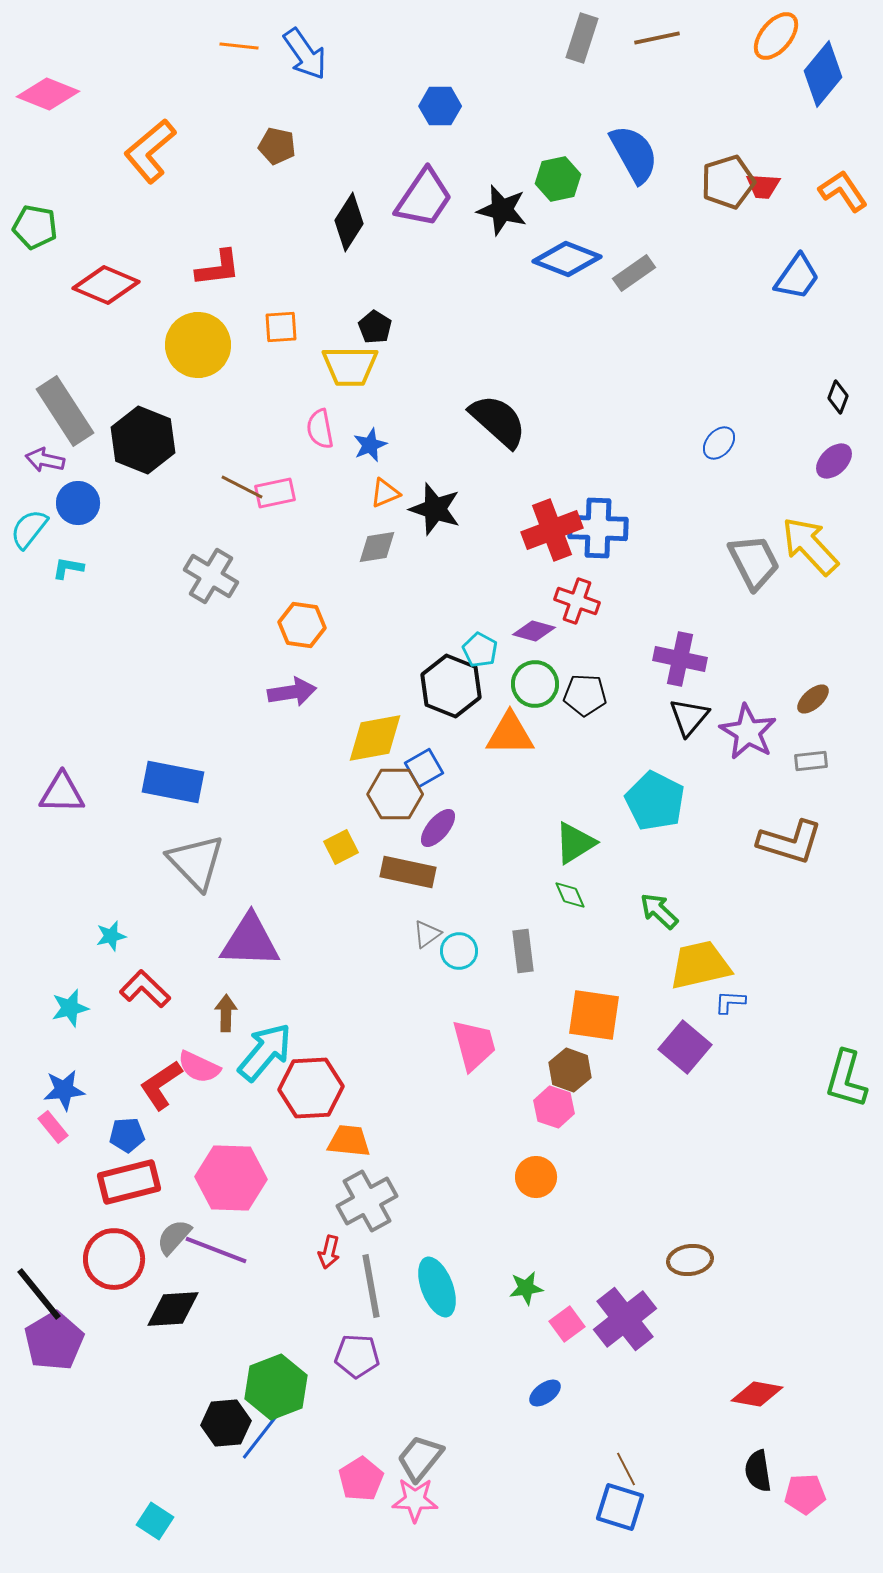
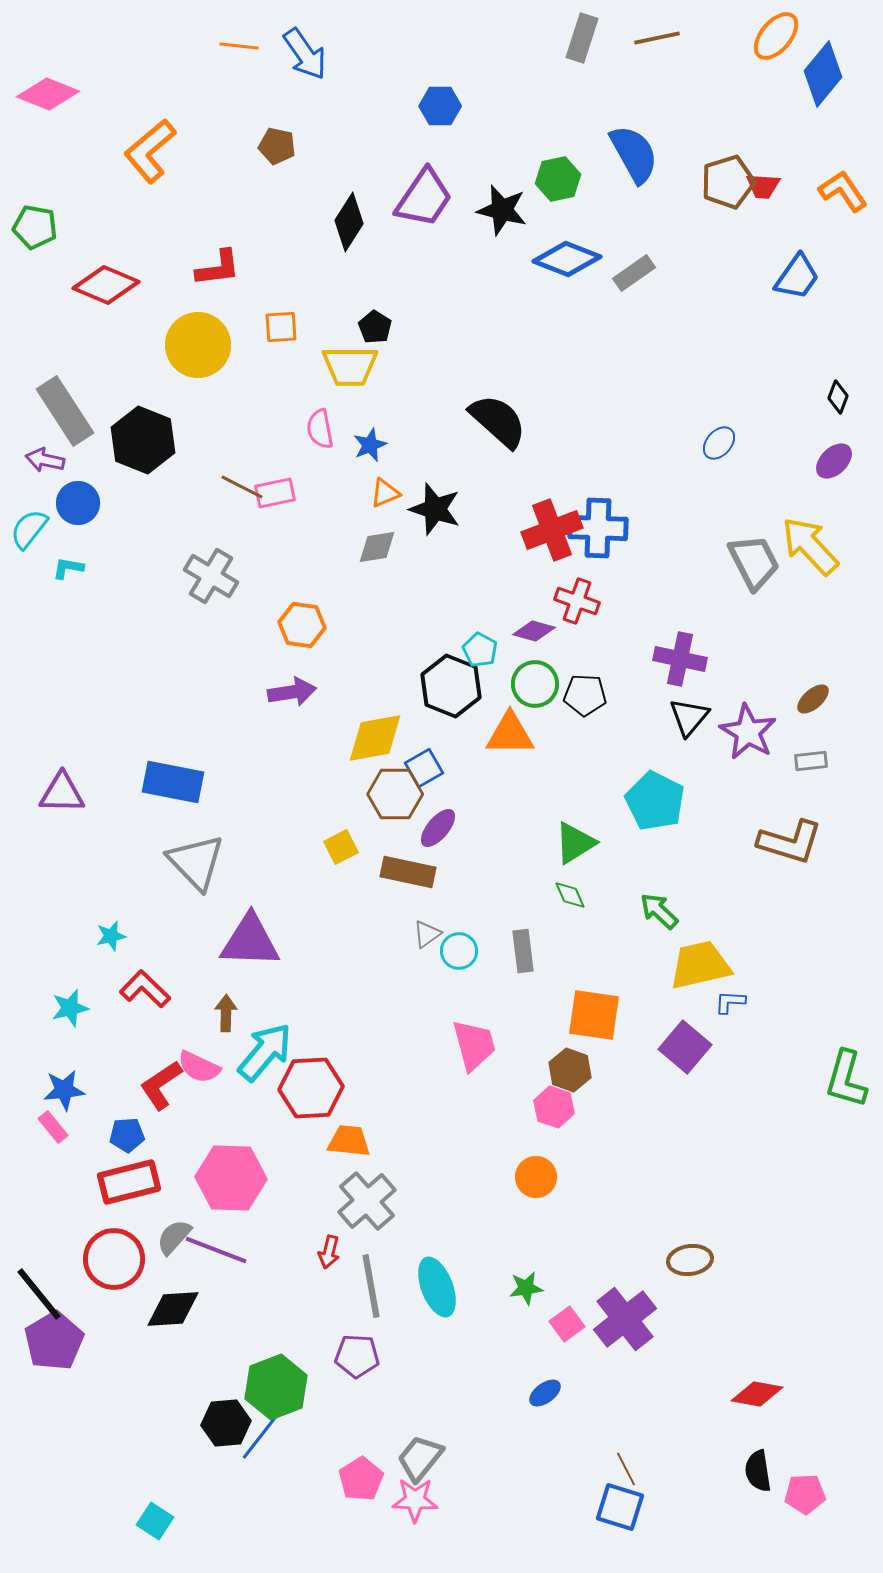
gray cross at (367, 1201): rotated 12 degrees counterclockwise
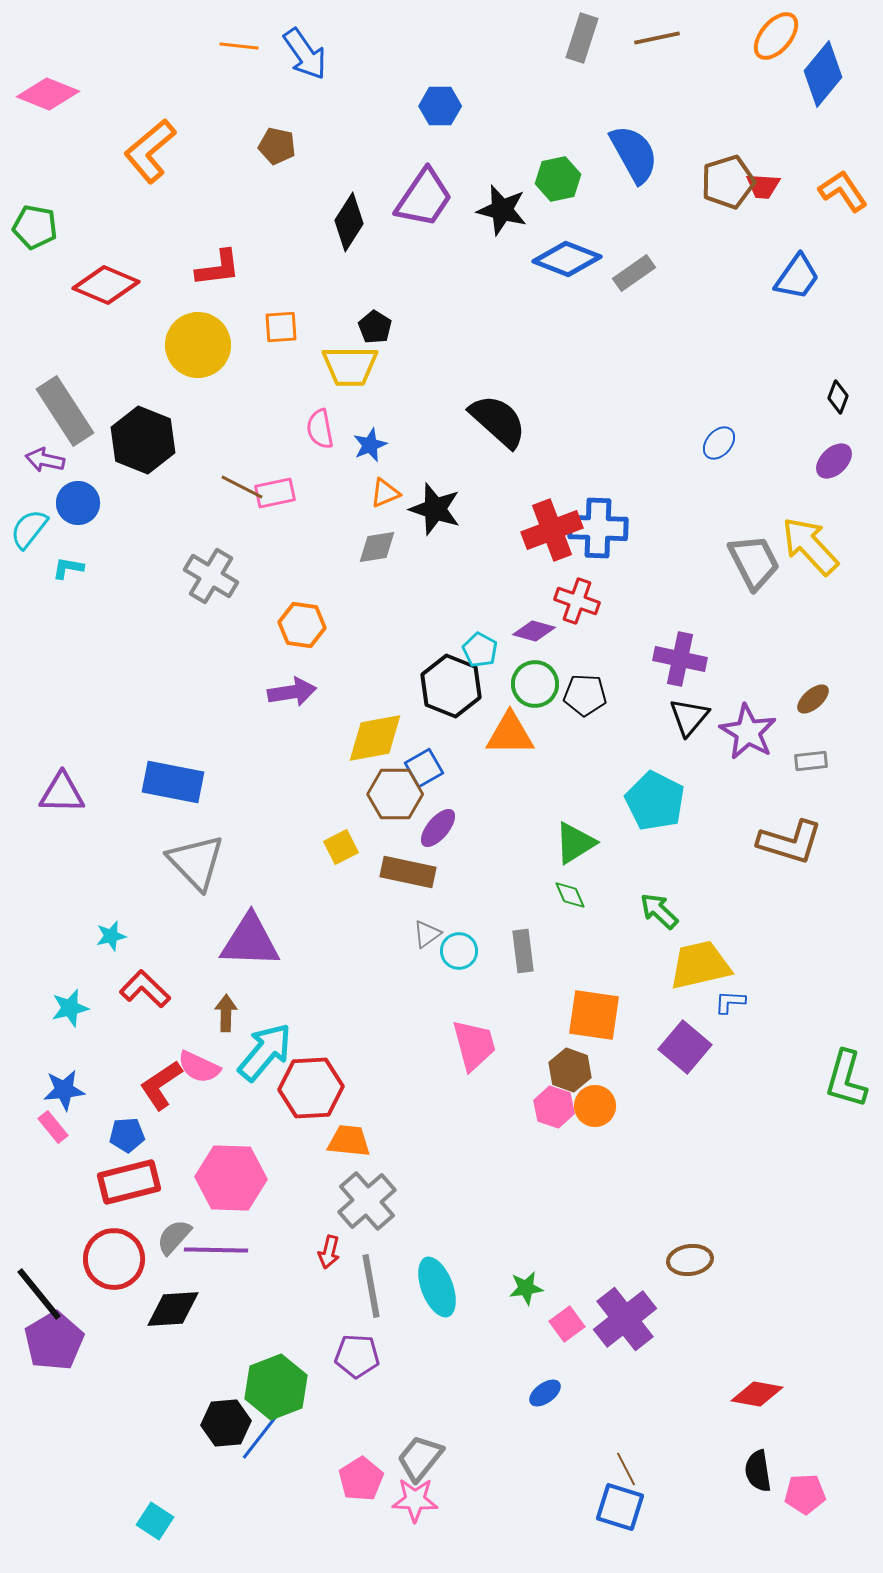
orange circle at (536, 1177): moved 59 px right, 71 px up
purple line at (216, 1250): rotated 20 degrees counterclockwise
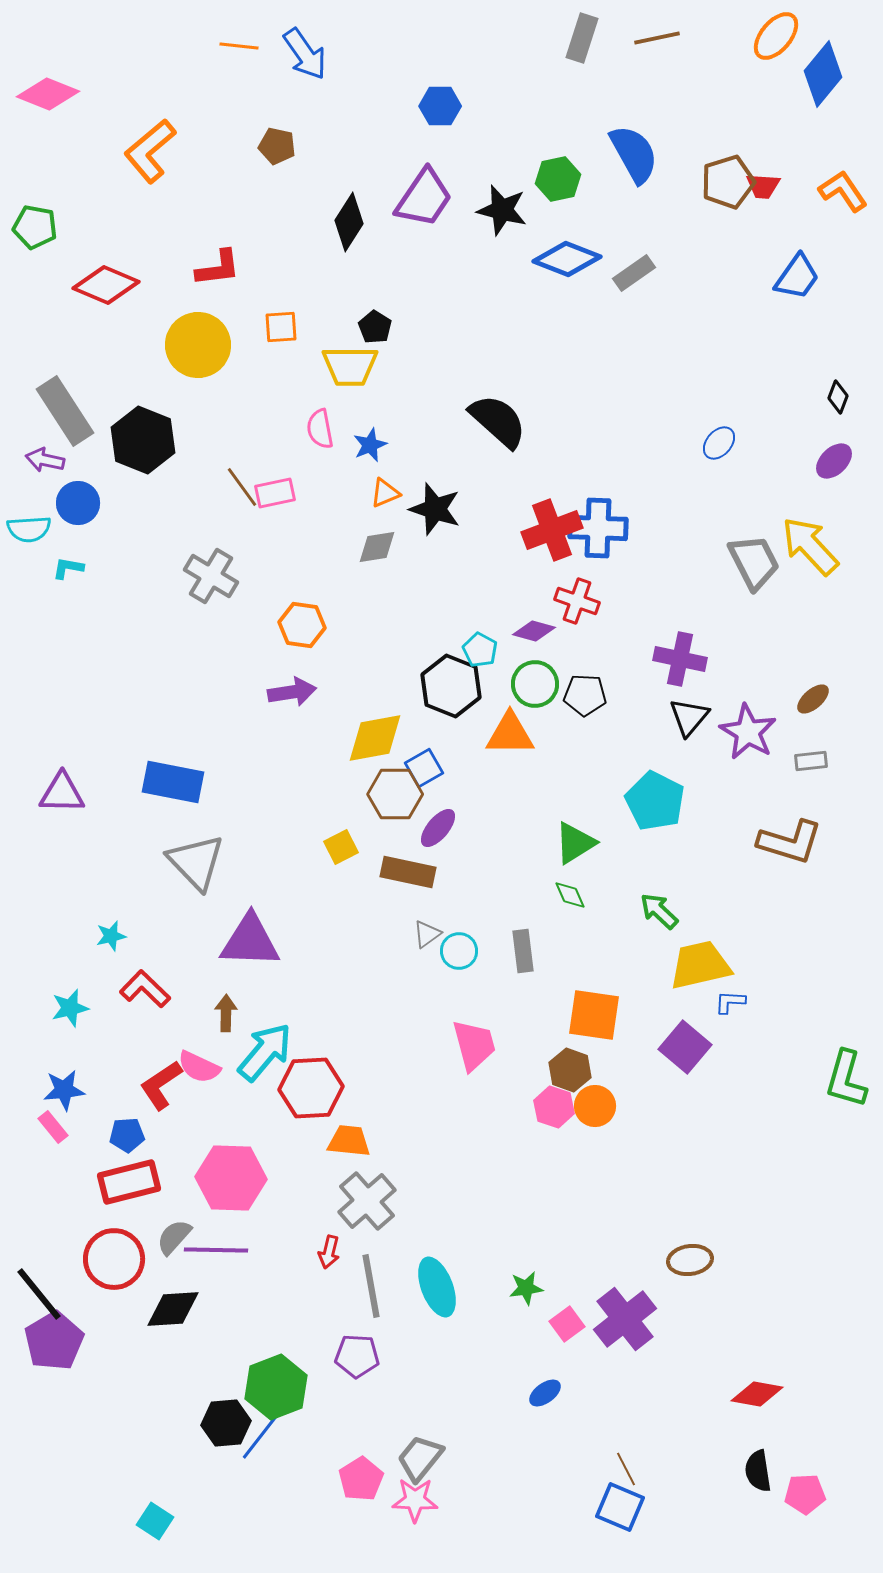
brown line at (242, 487): rotated 27 degrees clockwise
cyan semicircle at (29, 529): rotated 132 degrees counterclockwise
blue square at (620, 1507): rotated 6 degrees clockwise
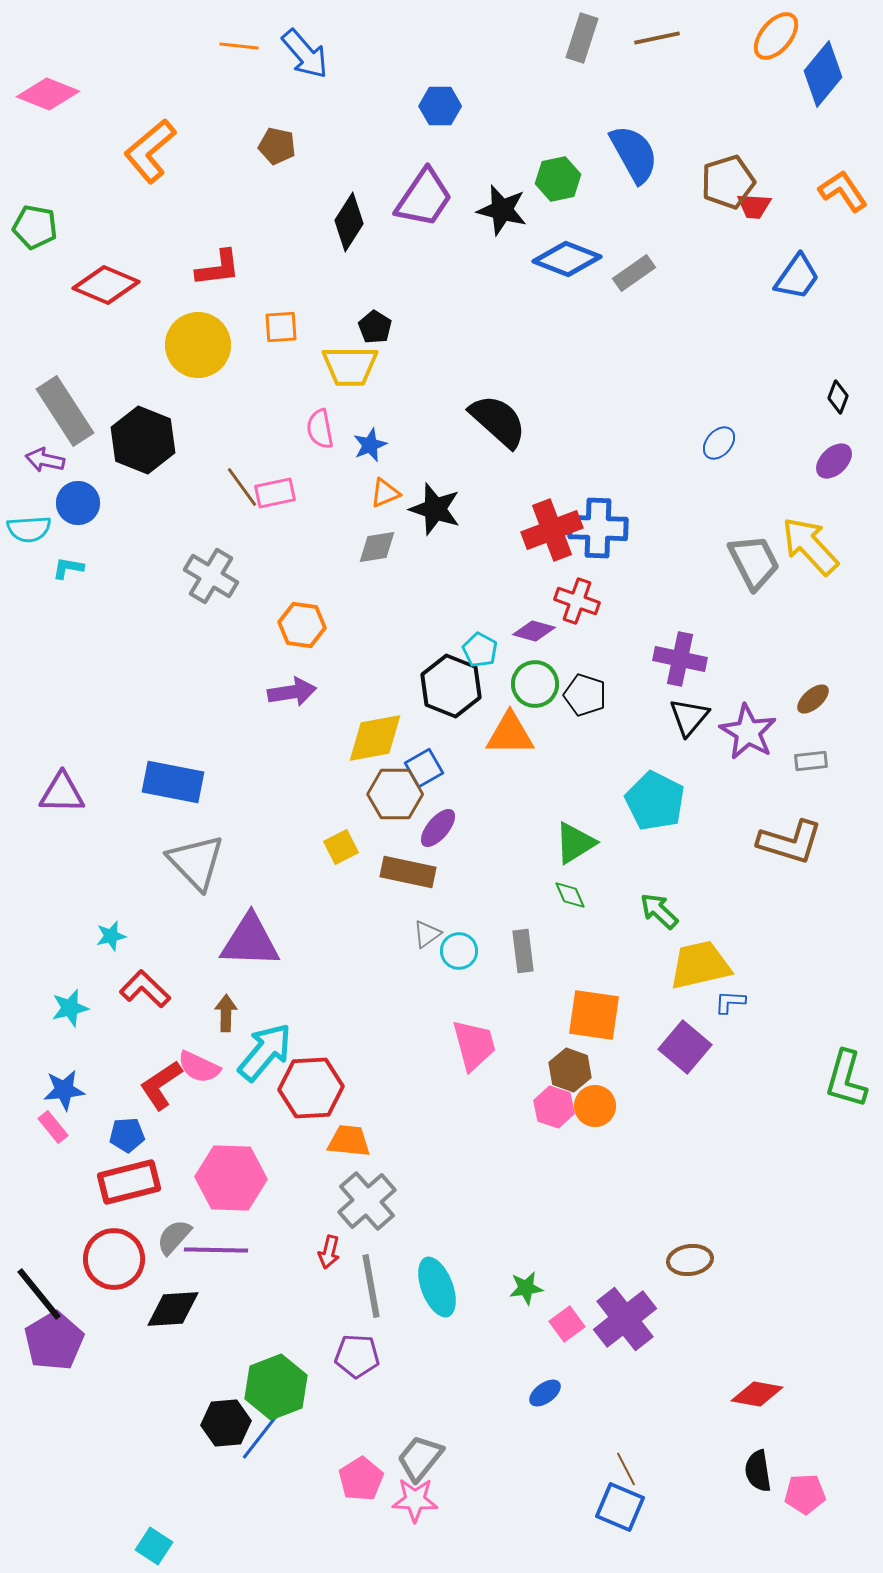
blue arrow at (305, 54): rotated 6 degrees counterclockwise
red trapezoid at (763, 186): moved 9 px left, 20 px down
black pentagon at (585, 695): rotated 15 degrees clockwise
cyan square at (155, 1521): moved 1 px left, 25 px down
